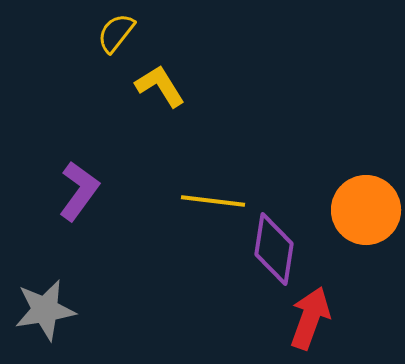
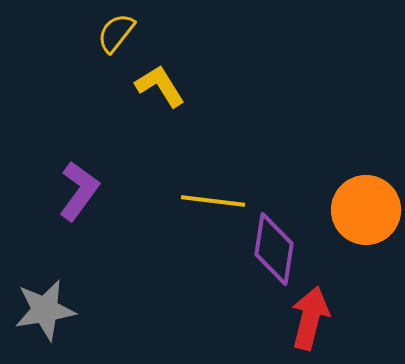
red arrow: rotated 6 degrees counterclockwise
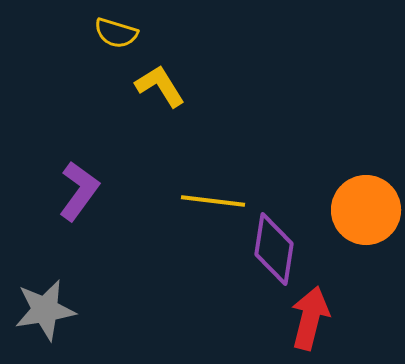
yellow semicircle: rotated 111 degrees counterclockwise
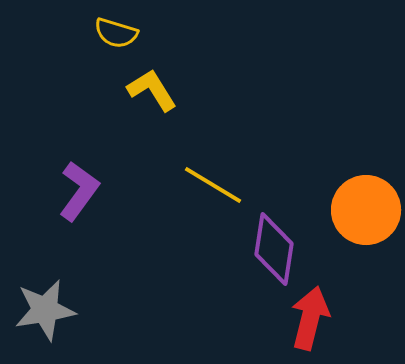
yellow L-shape: moved 8 px left, 4 px down
yellow line: moved 16 px up; rotated 24 degrees clockwise
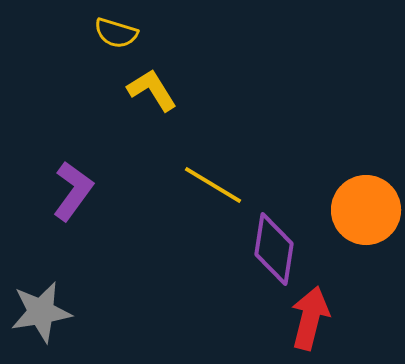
purple L-shape: moved 6 px left
gray star: moved 4 px left, 2 px down
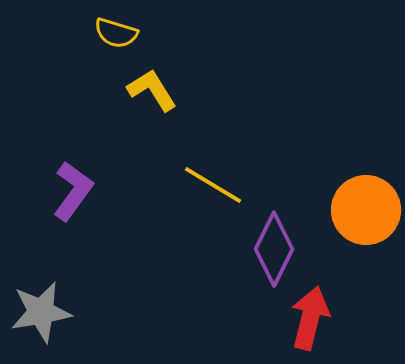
purple diamond: rotated 18 degrees clockwise
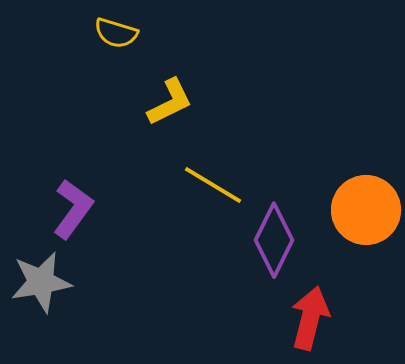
yellow L-shape: moved 18 px right, 12 px down; rotated 96 degrees clockwise
purple L-shape: moved 18 px down
purple diamond: moved 9 px up
gray star: moved 30 px up
